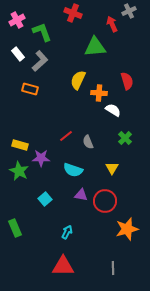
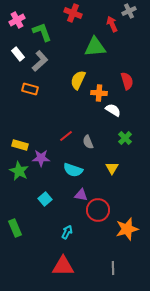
red circle: moved 7 px left, 9 px down
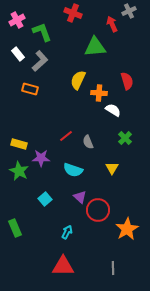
yellow rectangle: moved 1 px left, 1 px up
purple triangle: moved 1 px left, 2 px down; rotated 32 degrees clockwise
orange star: rotated 15 degrees counterclockwise
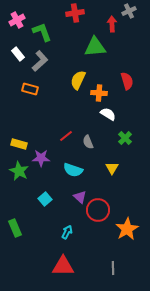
red cross: moved 2 px right; rotated 30 degrees counterclockwise
red arrow: rotated 21 degrees clockwise
white semicircle: moved 5 px left, 4 px down
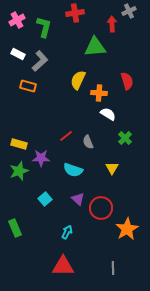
green L-shape: moved 2 px right, 5 px up; rotated 35 degrees clockwise
white rectangle: rotated 24 degrees counterclockwise
orange rectangle: moved 2 px left, 3 px up
green star: rotated 24 degrees clockwise
purple triangle: moved 2 px left, 2 px down
red circle: moved 3 px right, 2 px up
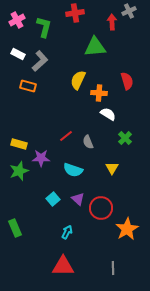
red arrow: moved 2 px up
cyan square: moved 8 px right
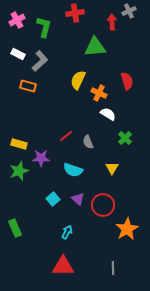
orange cross: rotated 21 degrees clockwise
red circle: moved 2 px right, 3 px up
